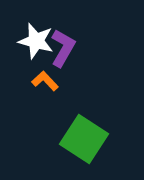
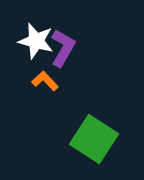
green square: moved 10 px right
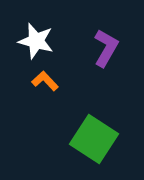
purple L-shape: moved 43 px right
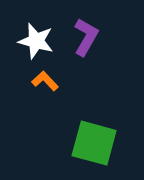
purple L-shape: moved 20 px left, 11 px up
green square: moved 4 px down; rotated 18 degrees counterclockwise
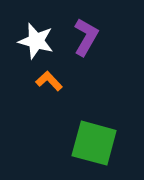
orange L-shape: moved 4 px right
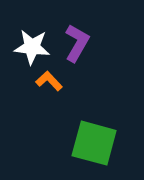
purple L-shape: moved 9 px left, 6 px down
white star: moved 4 px left, 6 px down; rotated 9 degrees counterclockwise
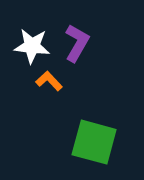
white star: moved 1 px up
green square: moved 1 px up
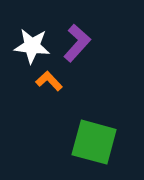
purple L-shape: rotated 12 degrees clockwise
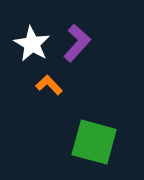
white star: moved 2 px up; rotated 24 degrees clockwise
orange L-shape: moved 4 px down
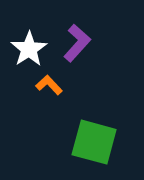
white star: moved 3 px left, 5 px down; rotated 9 degrees clockwise
